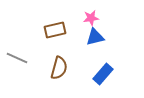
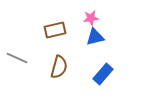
brown semicircle: moved 1 px up
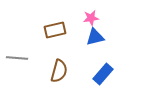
gray line: rotated 20 degrees counterclockwise
brown semicircle: moved 4 px down
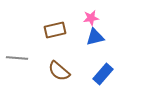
brown semicircle: rotated 115 degrees clockwise
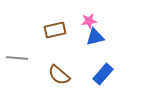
pink star: moved 2 px left, 3 px down
brown semicircle: moved 4 px down
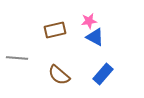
blue triangle: rotated 42 degrees clockwise
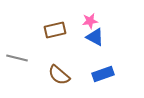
pink star: moved 1 px right
gray line: rotated 10 degrees clockwise
blue rectangle: rotated 30 degrees clockwise
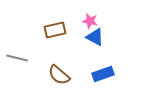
pink star: rotated 21 degrees clockwise
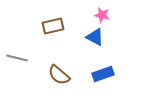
pink star: moved 12 px right, 6 px up
brown rectangle: moved 2 px left, 4 px up
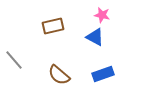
gray line: moved 3 px left, 2 px down; rotated 35 degrees clockwise
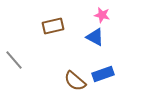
brown semicircle: moved 16 px right, 6 px down
